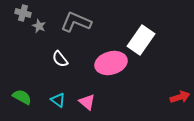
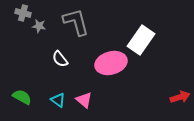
gray L-shape: rotated 52 degrees clockwise
gray star: rotated 16 degrees counterclockwise
pink triangle: moved 3 px left, 2 px up
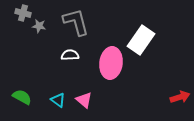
white semicircle: moved 10 px right, 4 px up; rotated 126 degrees clockwise
pink ellipse: rotated 68 degrees counterclockwise
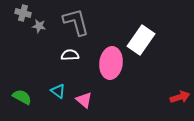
cyan triangle: moved 9 px up
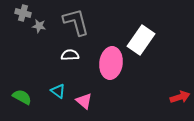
pink triangle: moved 1 px down
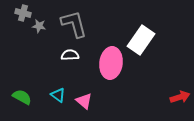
gray L-shape: moved 2 px left, 2 px down
cyan triangle: moved 4 px down
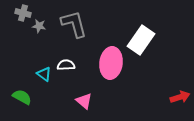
white semicircle: moved 4 px left, 10 px down
cyan triangle: moved 14 px left, 21 px up
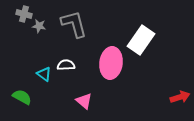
gray cross: moved 1 px right, 1 px down
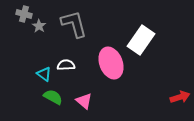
gray star: rotated 24 degrees clockwise
pink ellipse: rotated 28 degrees counterclockwise
green semicircle: moved 31 px right
